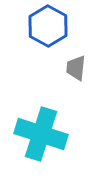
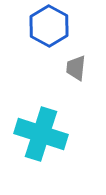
blue hexagon: moved 1 px right
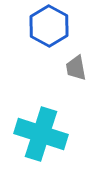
gray trapezoid: rotated 16 degrees counterclockwise
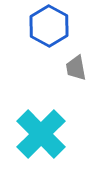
cyan cross: rotated 27 degrees clockwise
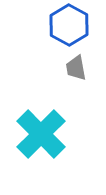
blue hexagon: moved 20 px right, 1 px up
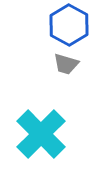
gray trapezoid: moved 10 px left, 4 px up; rotated 64 degrees counterclockwise
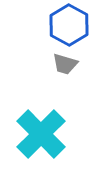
gray trapezoid: moved 1 px left
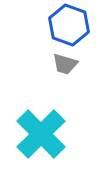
blue hexagon: rotated 9 degrees counterclockwise
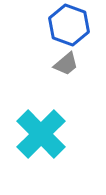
gray trapezoid: moved 1 px right; rotated 56 degrees counterclockwise
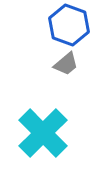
cyan cross: moved 2 px right, 1 px up
